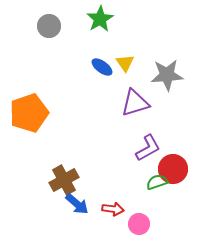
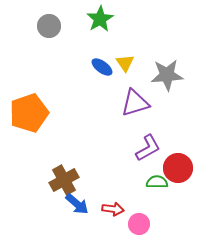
red circle: moved 5 px right, 1 px up
green semicircle: rotated 20 degrees clockwise
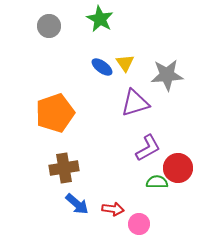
green star: rotated 12 degrees counterclockwise
orange pentagon: moved 26 px right
brown cross: moved 12 px up; rotated 20 degrees clockwise
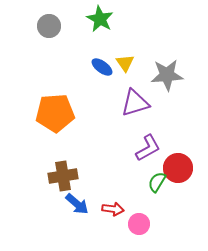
orange pentagon: rotated 15 degrees clockwise
brown cross: moved 1 px left, 8 px down
green semicircle: rotated 60 degrees counterclockwise
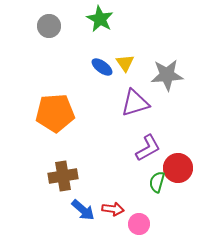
green semicircle: rotated 15 degrees counterclockwise
blue arrow: moved 6 px right, 6 px down
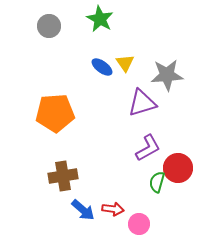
purple triangle: moved 7 px right
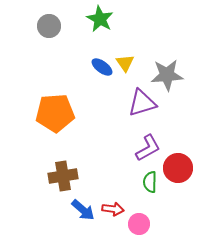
green semicircle: moved 7 px left; rotated 15 degrees counterclockwise
